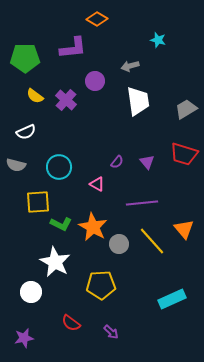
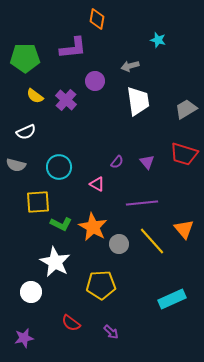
orange diamond: rotated 70 degrees clockwise
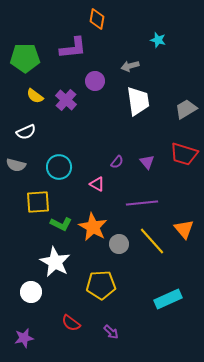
cyan rectangle: moved 4 px left
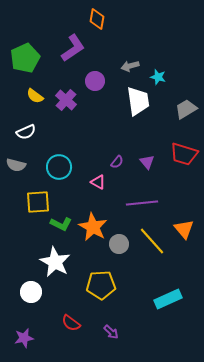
cyan star: moved 37 px down
purple L-shape: rotated 28 degrees counterclockwise
green pentagon: rotated 24 degrees counterclockwise
pink triangle: moved 1 px right, 2 px up
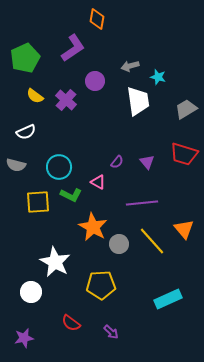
green L-shape: moved 10 px right, 29 px up
